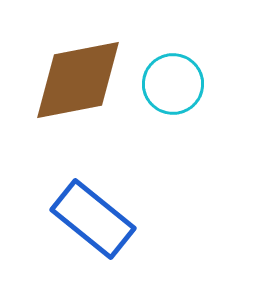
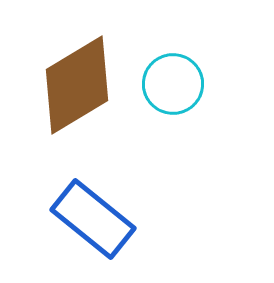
brown diamond: moved 1 px left, 5 px down; rotated 20 degrees counterclockwise
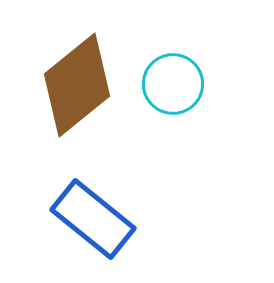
brown diamond: rotated 8 degrees counterclockwise
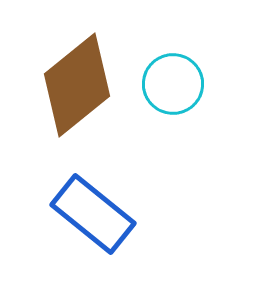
blue rectangle: moved 5 px up
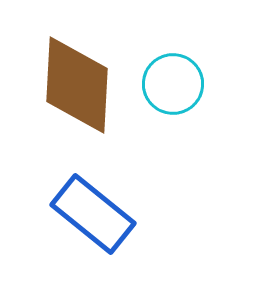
brown diamond: rotated 48 degrees counterclockwise
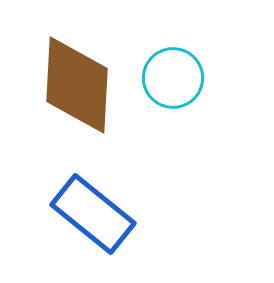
cyan circle: moved 6 px up
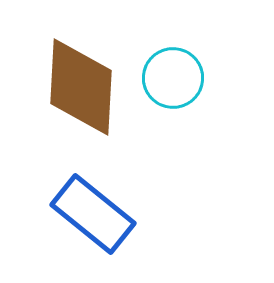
brown diamond: moved 4 px right, 2 px down
